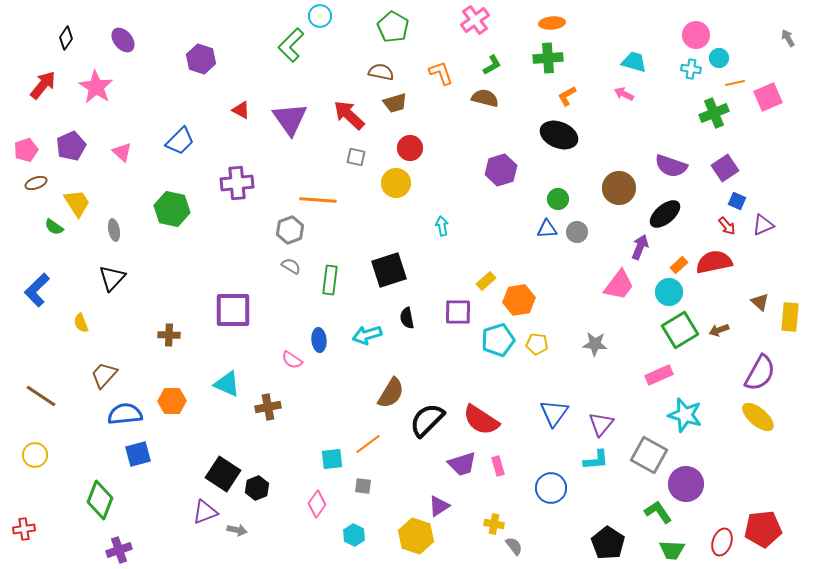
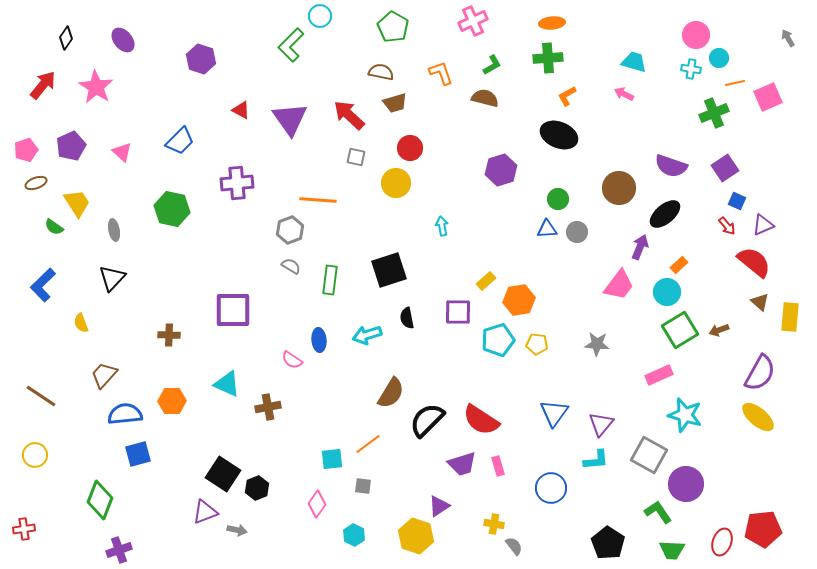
pink cross at (475, 20): moved 2 px left, 1 px down; rotated 12 degrees clockwise
red semicircle at (714, 262): moved 40 px right; rotated 51 degrees clockwise
blue L-shape at (37, 290): moved 6 px right, 5 px up
cyan circle at (669, 292): moved 2 px left
gray star at (595, 344): moved 2 px right
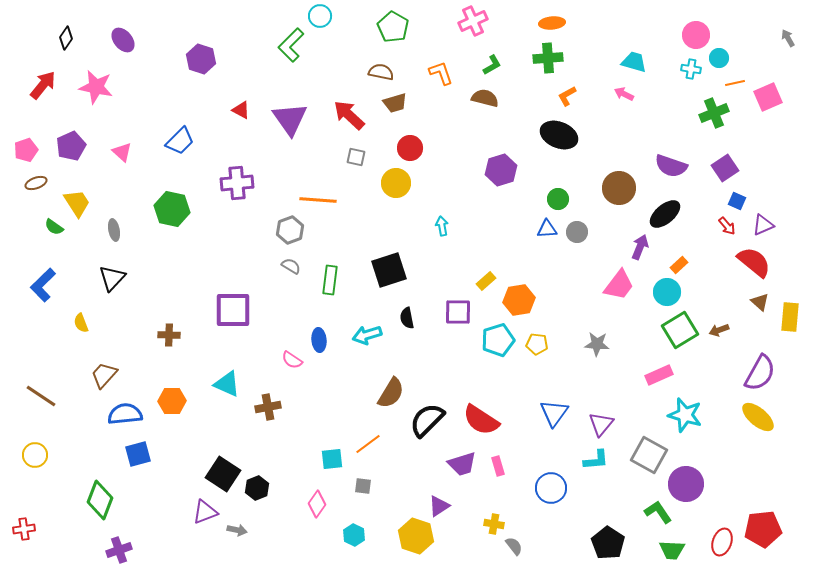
pink star at (96, 87): rotated 20 degrees counterclockwise
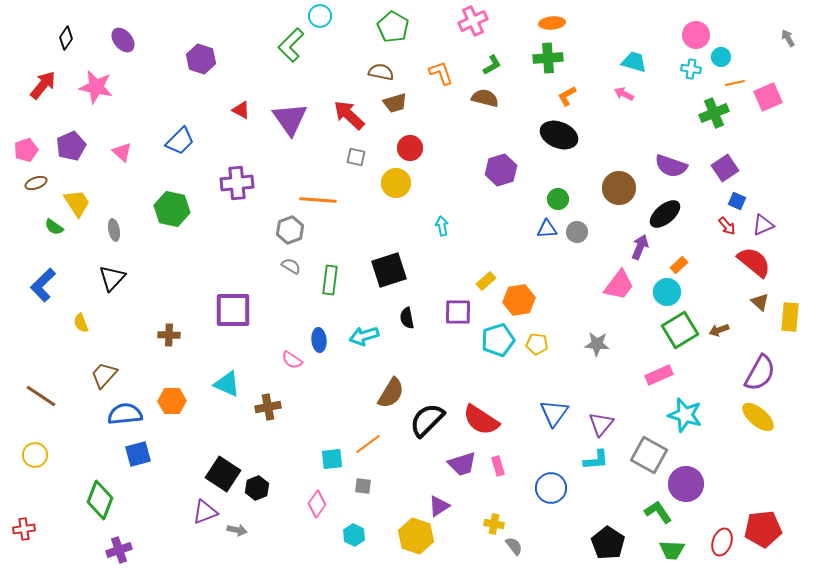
cyan circle at (719, 58): moved 2 px right, 1 px up
cyan arrow at (367, 335): moved 3 px left, 1 px down
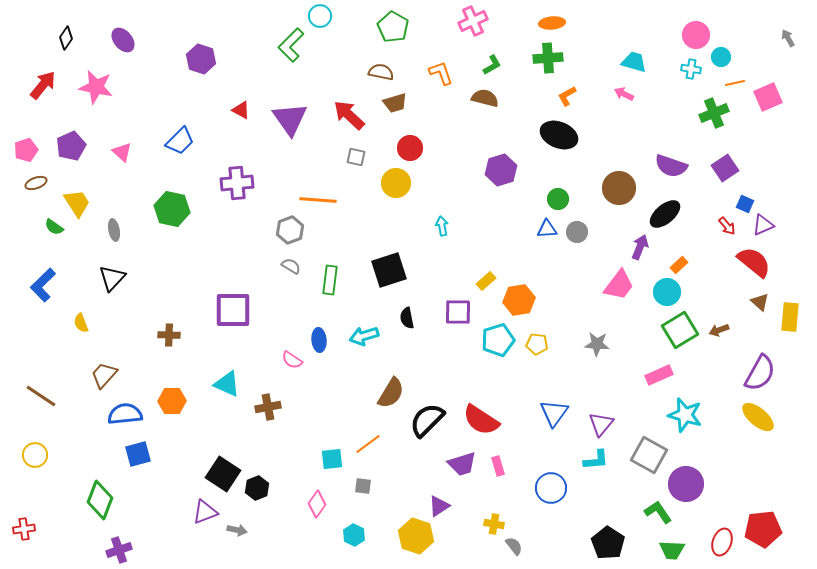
blue square at (737, 201): moved 8 px right, 3 px down
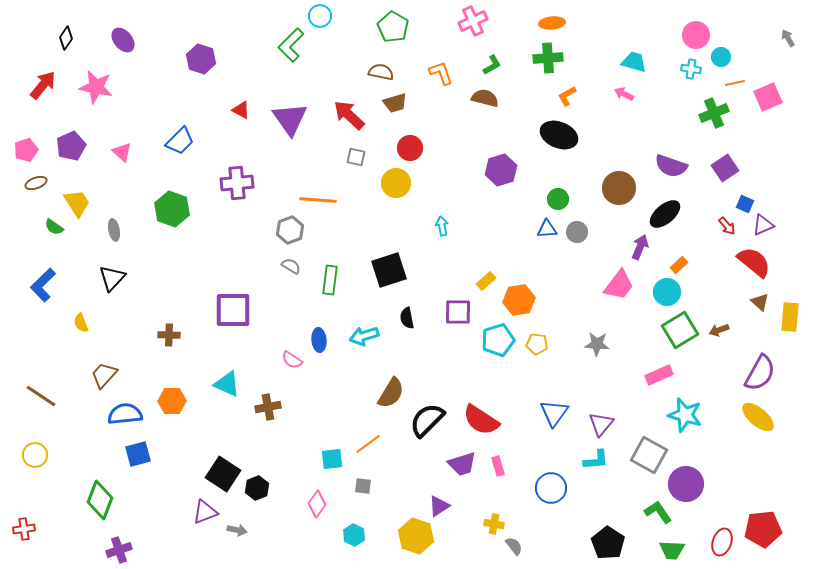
green hexagon at (172, 209): rotated 8 degrees clockwise
